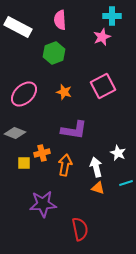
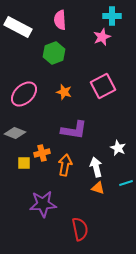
white star: moved 5 px up
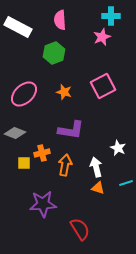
cyan cross: moved 1 px left
purple L-shape: moved 3 px left
red semicircle: rotated 20 degrees counterclockwise
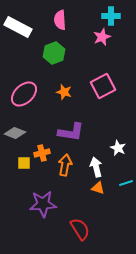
purple L-shape: moved 2 px down
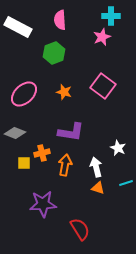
pink square: rotated 25 degrees counterclockwise
